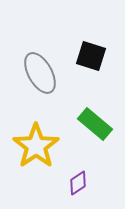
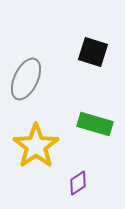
black square: moved 2 px right, 4 px up
gray ellipse: moved 14 px left, 6 px down; rotated 54 degrees clockwise
green rectangle: rotated 24 degrees counterclockwise
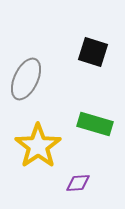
yellow star: moved 2 px right
purple diamond: rotated 30 degrees clockwise
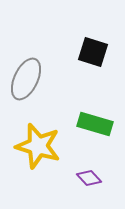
yellow star: rotated 21 degrees counterclockwise
purple diamond: moved 11 px right, 5 px up; rotated 50 degrees clockwise
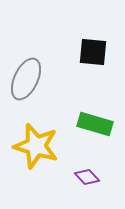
black square: rotated 12 degrees counterclockwise
yellow star: moved 2 px left
purple diamond: moved 2 px left, 1 px up
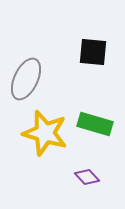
yellow star: moved 9 px right, 13 px up
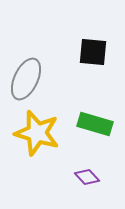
yellow star: moved 8 px left
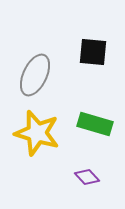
gray ellipse: moved 9 px right, 4 px up
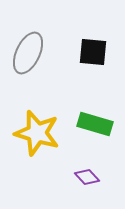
gray ellipse: moved 7 px left, 22 px up
